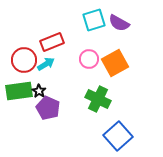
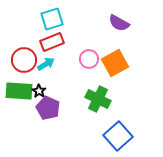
cyan square: moved 42 px left, 1 px up
green rectangle: rotated 12 degrees clockwise
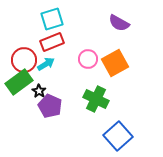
pink circle: moved 1 px left
green rectangle: moved 9 px up; rotated 40 degrees counterclockwise
green cross: moved 2 px left
purple pentagon: moved 2 px right, 2 px up
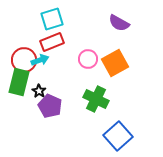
cyan arrow: moved 6 px left, 4 px up; rotated 12 degrees clockwise
green rectangle: rotated 40 degrees counterclockwise
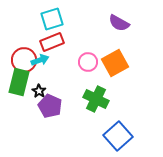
pink circle: moved 3 px down
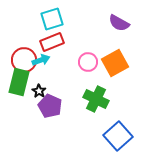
cyan arrow: moved 1 px right
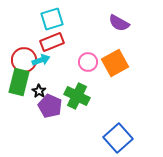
green cross: moved 19 px left, 3 px up
blue square: moved 2 px down
